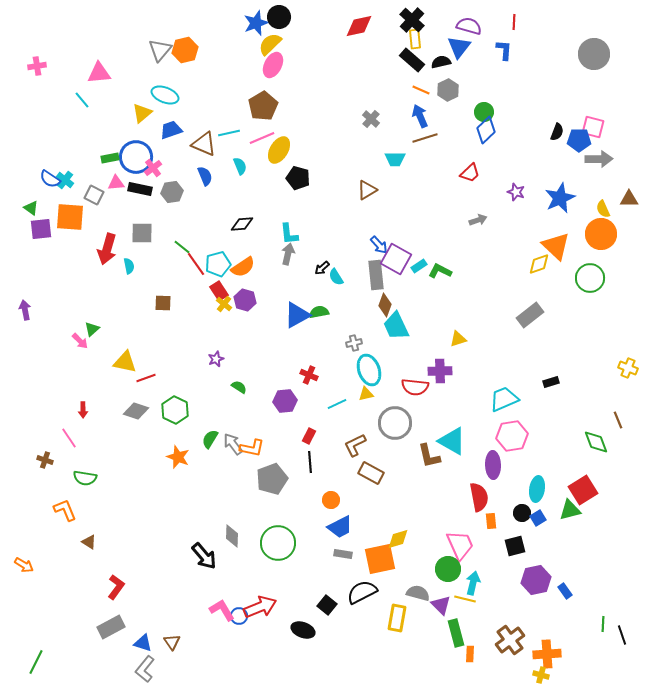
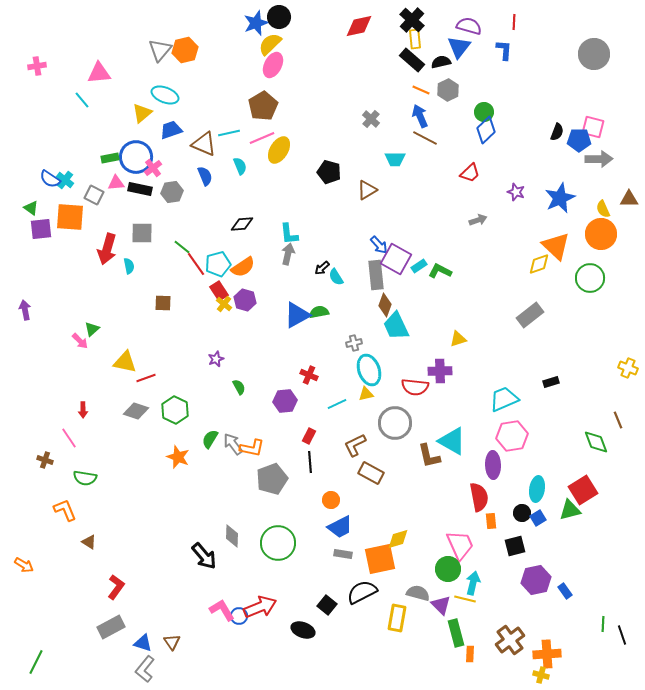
brown line at (425, 138): rotated 45 degrees clockwise
black pentagon at (298, 178): moved 31 px right, 6 px up
green semicircle at (239, 387): rotated 28 degrees clockwise
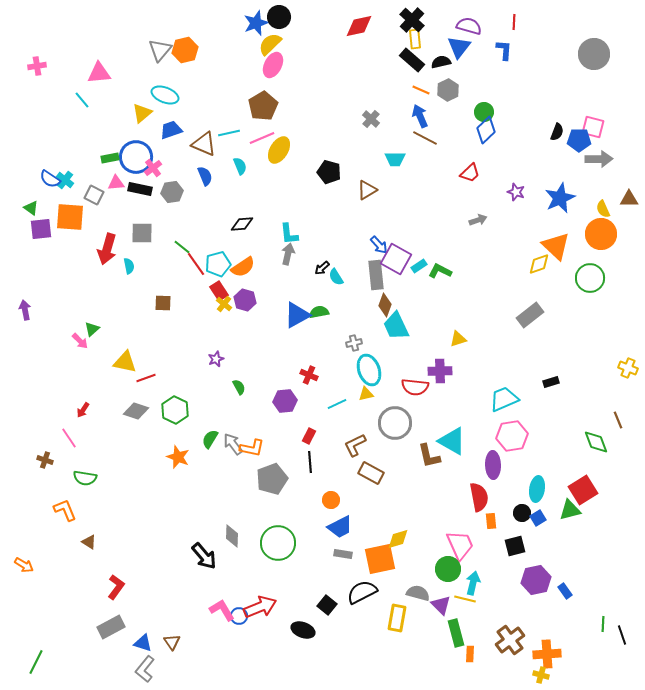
red arrow at (83, 410): rotated 35 degrees clockwise
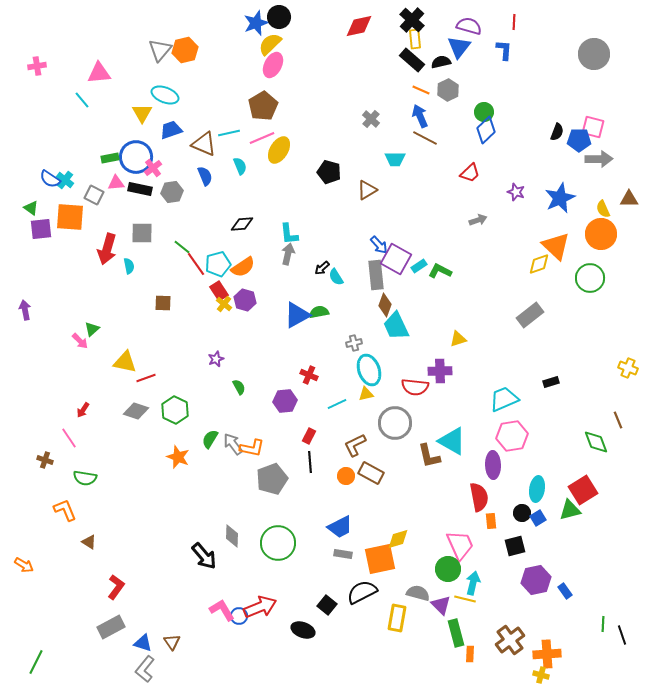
yellow triangle at (142, 113): rotated 20 degrees counterclockwise
orange circle at (331, 500): moved 15 px right, 24 px up
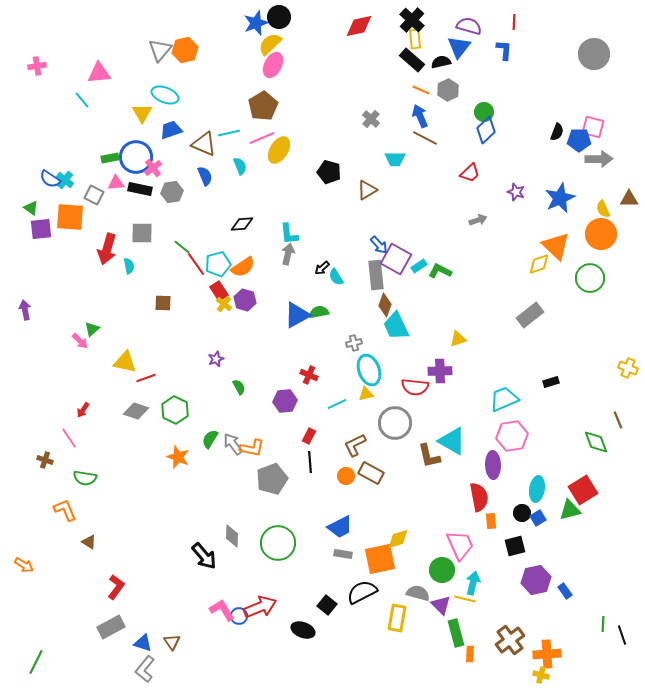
green circle at (448, 569): moved 6 px left, 1 px down
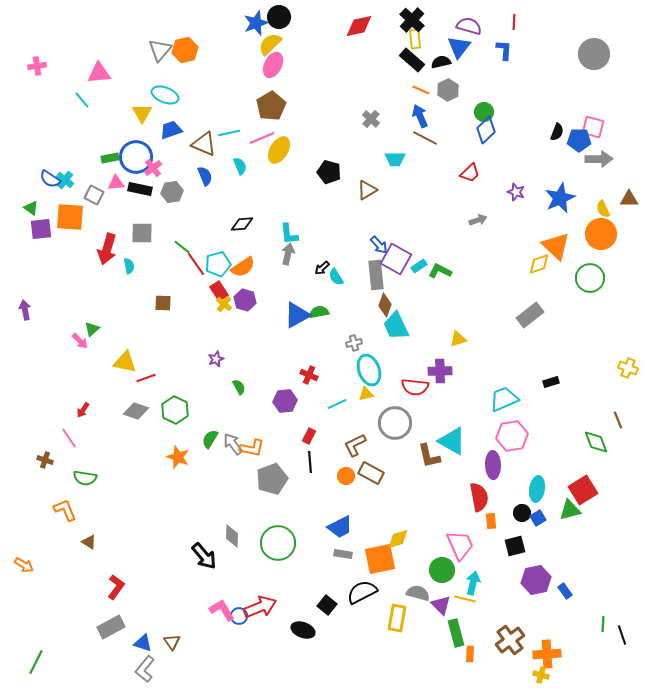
brown pentagon at (263, 106): moved 8 px right
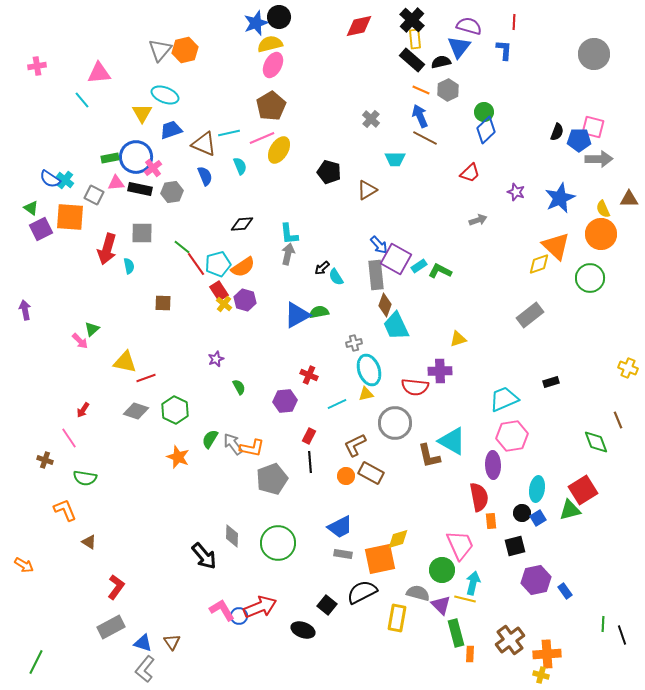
yellow semicircle at (270, 44): rotated 30 degrees clockwise
purple square at (41, 229): rotated 20 degrees counterclockwise
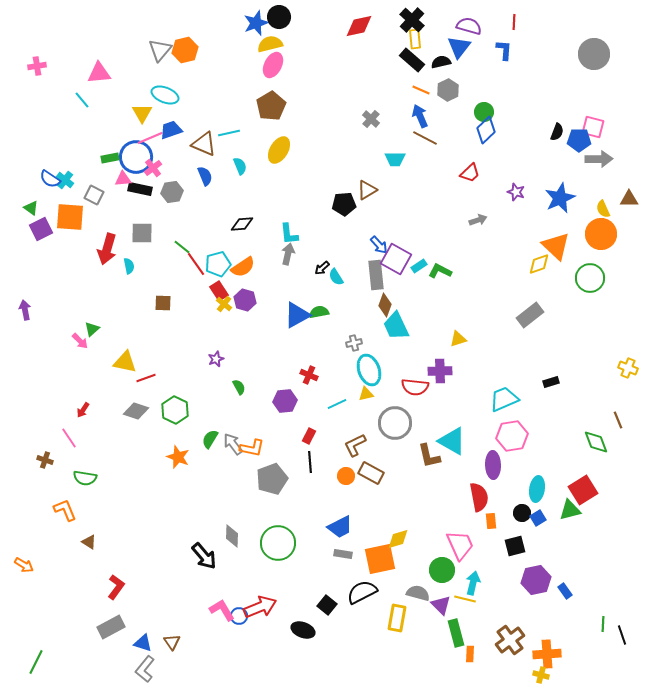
pink line at (262, 138): moved 112 px left
black pentagon at (329, 172): moved 15 px right, 32 px down; rotated 20 degrees counterclockwise
pink triangle at (116, 183): moved 7 px right, 4 px up
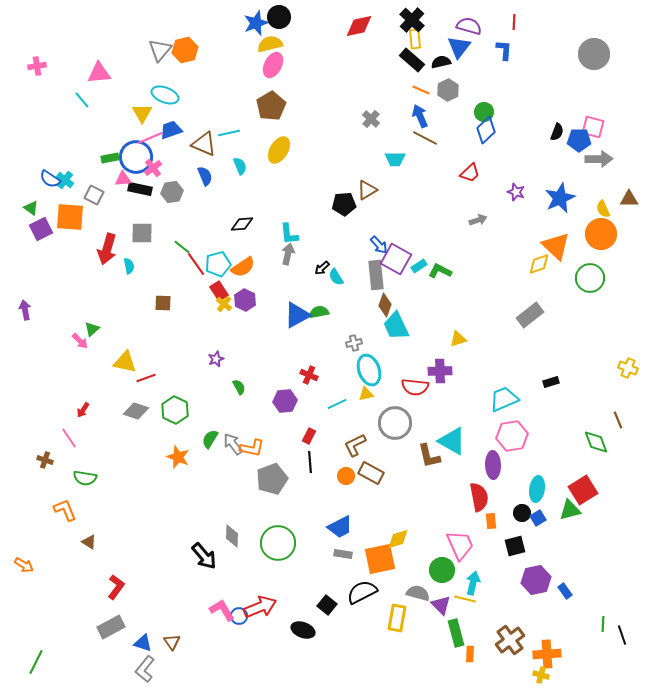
purple hexagon at (245, 300): rotated 10 degrees clockwise
